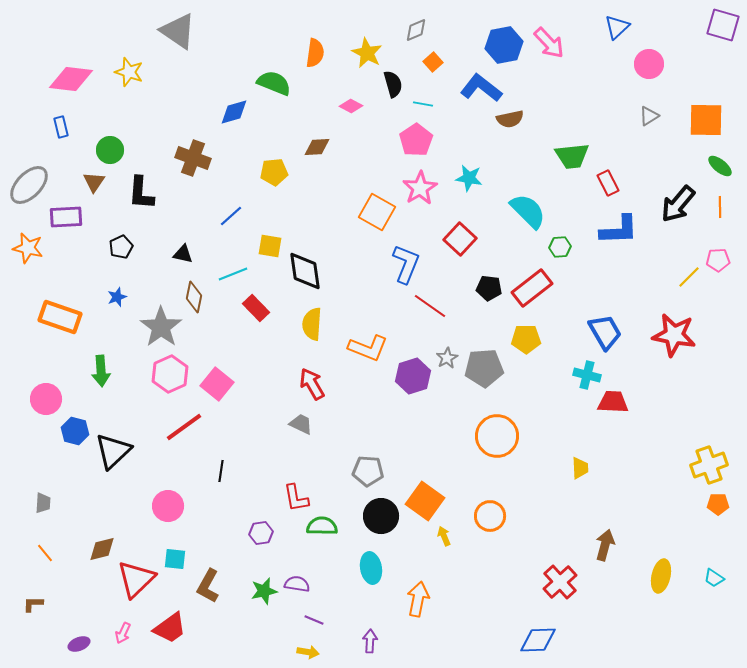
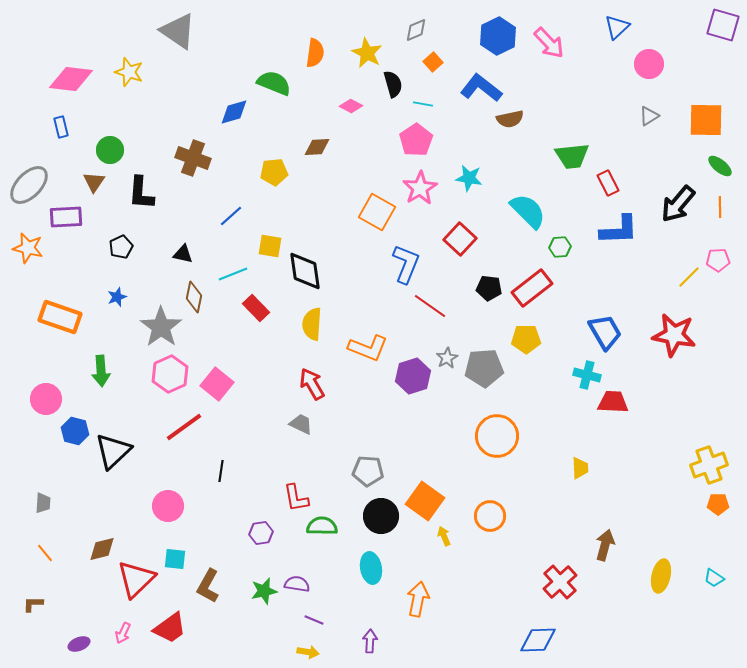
blue hexagon at (504, 45): moved 6 px left, 9 px up; rotated 15 degrees counterclockwise
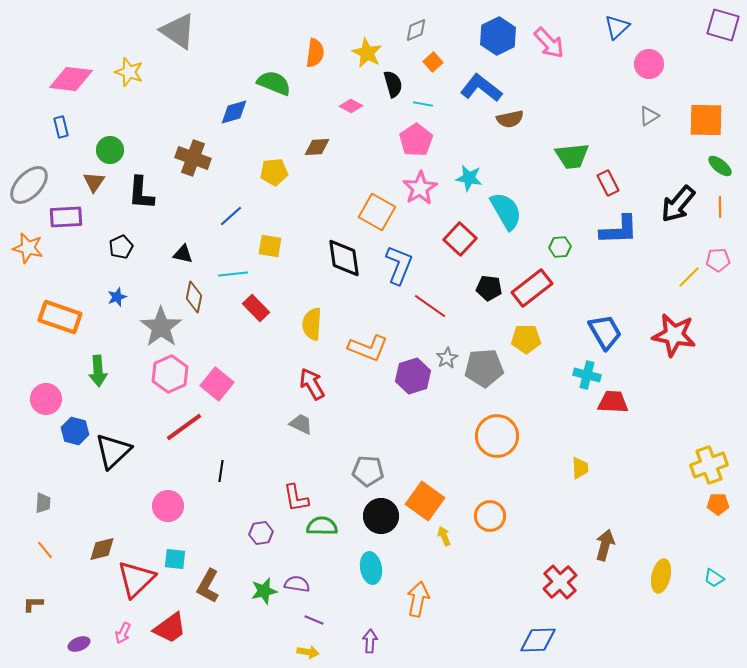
cyan semicircle at (528, 211): moved 22 px left; rotated 15 degrees clockwise
blue L-shape at (406, 264): moved 7 px left, 1 px down
black diamond at (305, 271): moved 39 px right, 13 px up
cyan line at (233, 274): rotated 16 degrees clockwise
green arrow at (101, 371): moved 3 px left
orange line at (45, 553): moved 3 px up
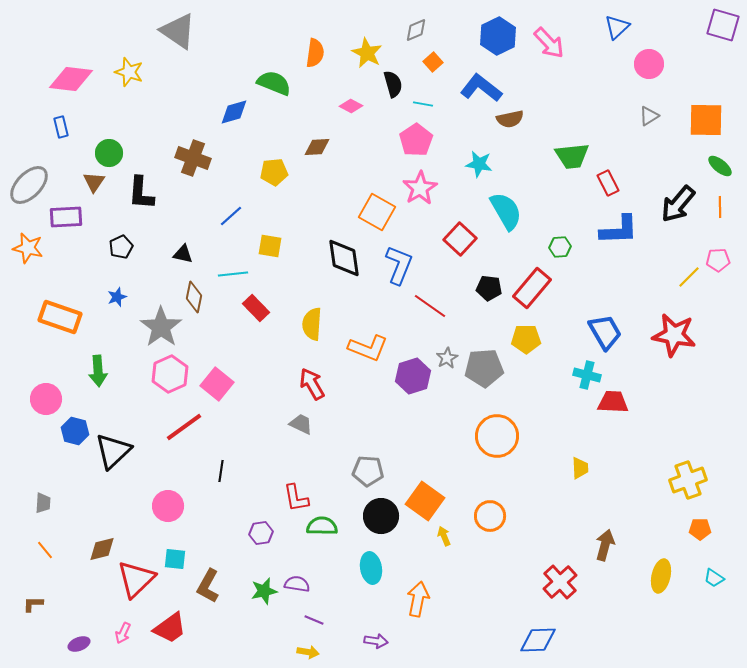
green circle at (110, 150): moved 1 px left, 3 px down
cyan star at (469, 178): moved 10 px right, 14 px up
red rectangle at (532, 288): rotated 12 degrees counterclockwise
yellow cross at (709, 465): moved 21 px left, 15 px down
orange pentagon at (718, 504): moved 18 px left, 25 px down
purple arrow at (370, 641): moved 6 px right; rotated 95 degrees clockwise
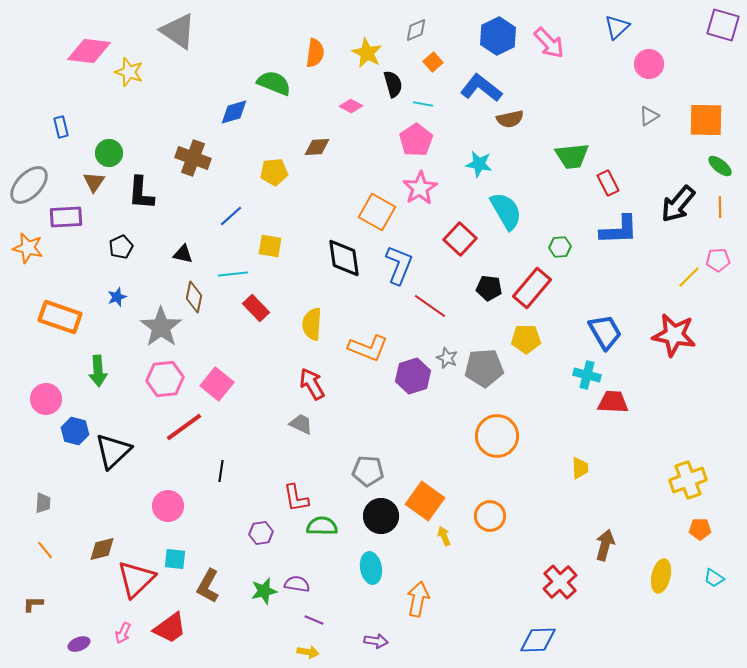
pink diamond at (71, 79): moved 18 px right, 28 px up
gray star at (447, 358): rotated 20 degrees counterclockwise
pink hexagon at (170, 374): moved 5 px left, 5 px down; rotated 18 degrees clockwise
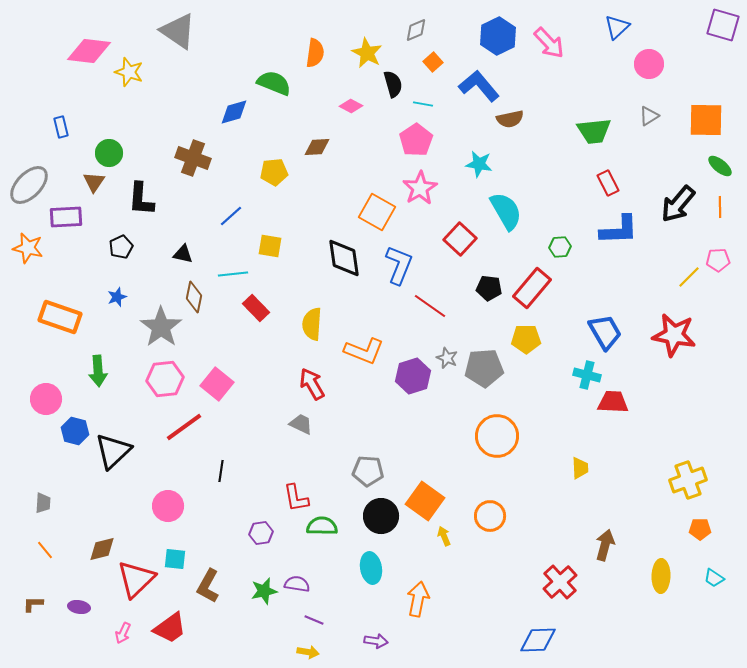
blue L-shape at (481, 88): moved 2 px left, 2 px up; rotated 12 degrees clockwise
green trapezoid at (572, 156): moved 22 px right, 25 px up
black L-shape at (141, 193): moved 6 px down
orange L-shape at (368, 348): moved 4 px left, 3 px down
yellow ellipse at (661, 576): rotated 12 degrees counterclockwise
purple ellipse at (79, 644): moved 37 px up; rotated 30 degrees clockwise
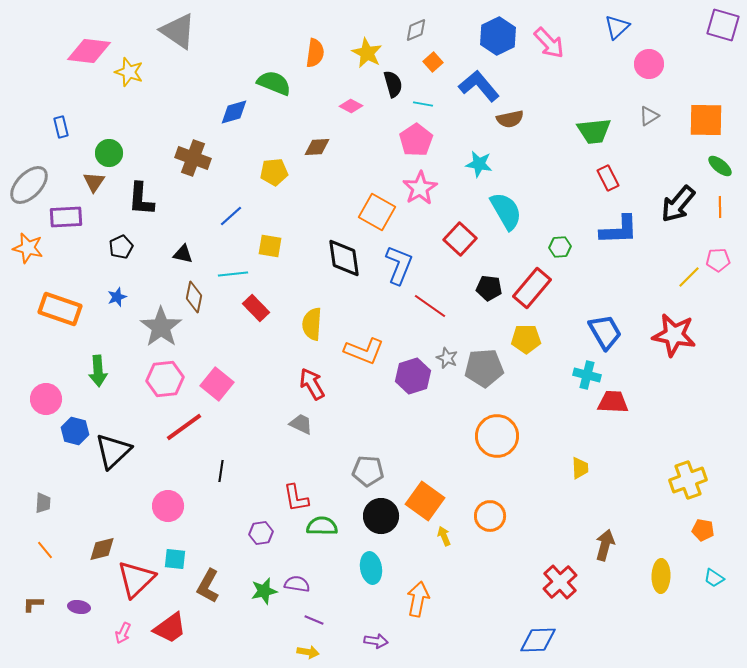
red rectangle at (608, 183): moved 5 px up
orange rectangle at (60, 317): moved 8 px up
orange pentagon at (700, 529): moved 3 px right, 1 px down; rotated 10 degrees clockwise
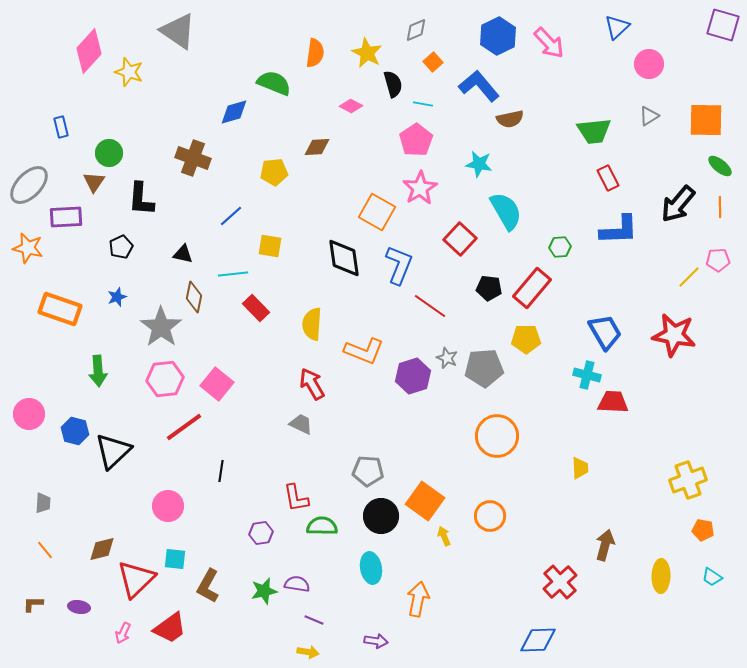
pink diamond at (89, 51): rotated 54 degrees counterclockwise
pink circle at (46, 399): moved 17 px left, 15 px down
cyan trapezoid at (714, 578): moved 2 px left, 1 px up
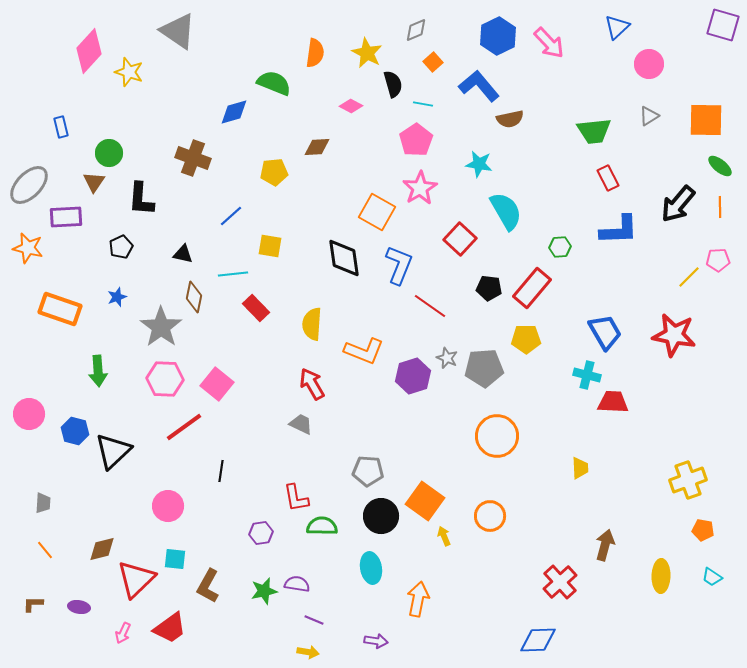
pink hexagon at (165, 379): rotated 9 degrees clockwise
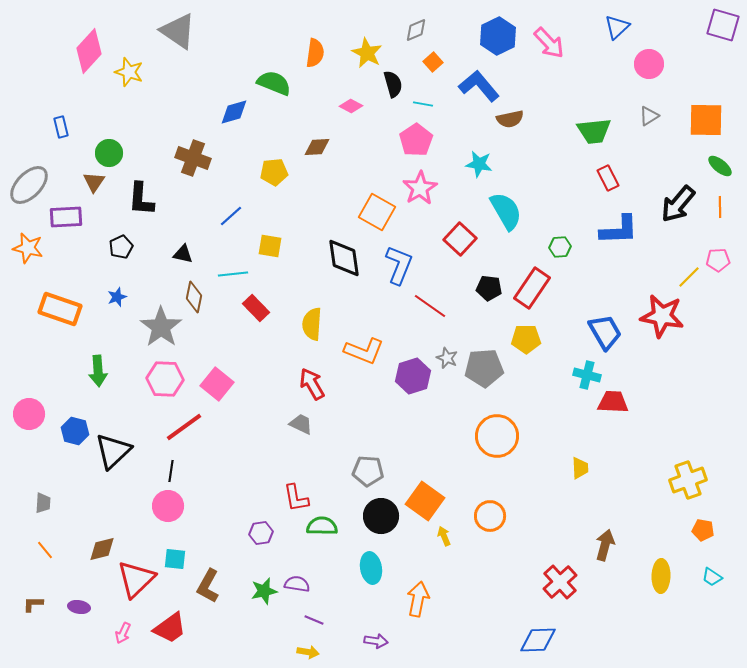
red rectangle at (532, 288): rotated 6 degrees counterclockwise
red star at (674, 335): moved 12 px left, 19 px up
black line at (221, 471): moved 50 px left
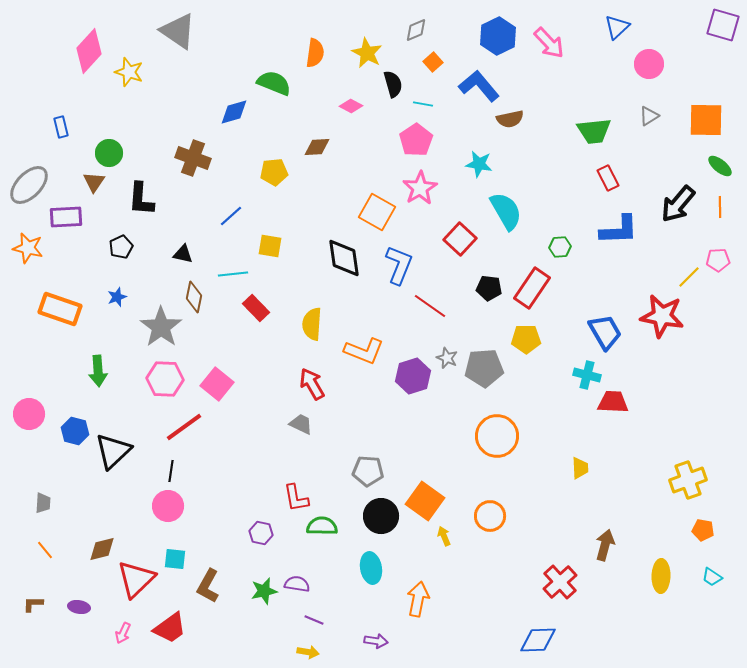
purple hexagon at (261, 533): rotated 20 degrees clockwise
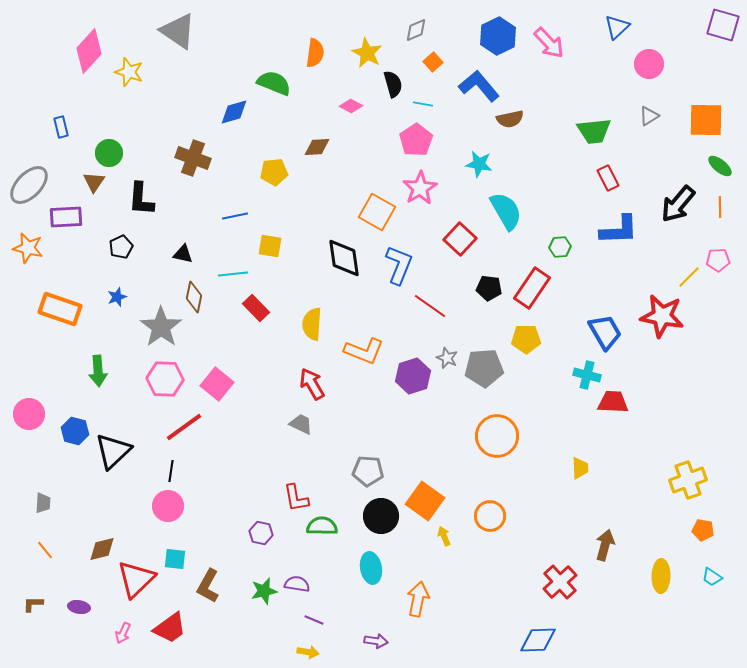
blue line at (231, 216): moved 4 px right; rotated 30 degrees clockwise
